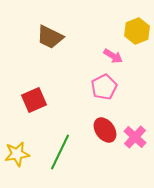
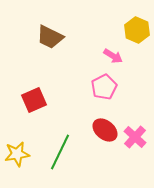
yellow hexagon: moved 1 px up; rotated 15 degrees counterclockwise
red ellipse: rotated 15 degrees counterclockwise
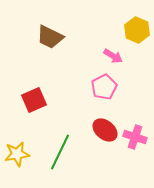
pink cross: rotated 25 degrees counterclockwise
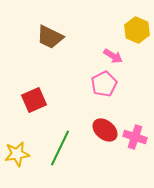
pink pentagon: moved 3 px up
green line: moved 4 px up
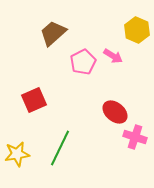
brown trapezoid: moved 3 px right, 4 px up; rotated 112 degrees clockwise
pink pentagon: moved 21 px left, 22 px up
red ellipse: moved 10 px right, 18 px up
